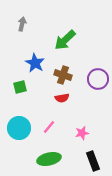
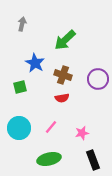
pink line: moved 2 px right
black rectangle: moved 1 px up
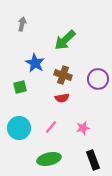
pink star: moved 1 px right, 5 px up
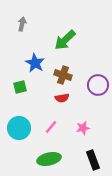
purple circle: moved 6 px down
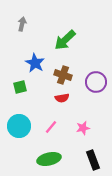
purple circle: moved 2 px left, 3 px up
cyan circle: moved 2 px up
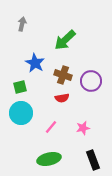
purple circle: moved 5 px left, 1 px up
cyan circle: moved 2 px right, 13 px up
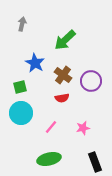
brown cross: rotated 18 degrees clockwise
black rectangle: moved 2 px right, 2 px down
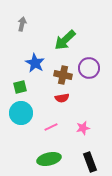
brown cross: rotated 24 degrees counterclockwise
purple circle: moved 2 px left, 13 px up
pink line: rotated 24 degrees clockwise
black rectangle: moved 5 px left
